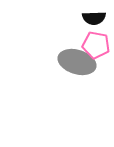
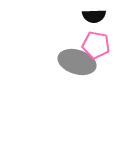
black semicircle: moved 2 px up
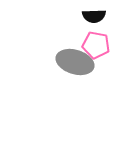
gray ellipse: moved 2 px left
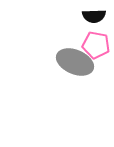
gray ellipse: rotated 6 degrees clockwise
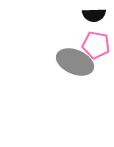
black semicircle: moved 1 px up
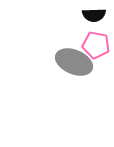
gray ellipse: moved 1 px left
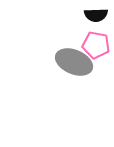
black semicircle: moved 2 px right
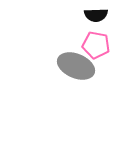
gray ellipse: moved 2 px right, 4 px down
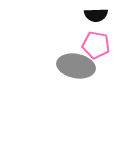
gray ellipse: rotated 12 degrees counterclockwise
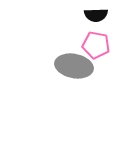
gray ellipse: moved 2 px left
